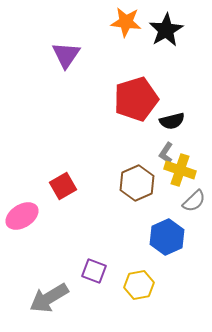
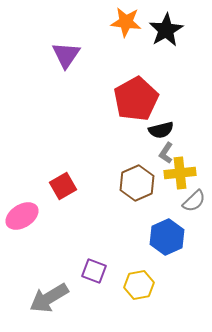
red pentagon: rotated 12 degrees counterclockwise
black semicircle: moved 11 px left, 9 px down
yellow cross: moved 3 px down; rotated 24 degrees counterclockwise
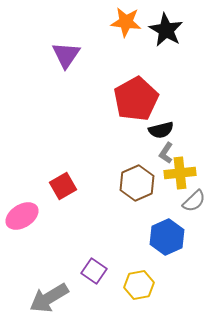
black star: rotated 12 degrees counterclockwise
purple square: rotated 15 degrees clockwise
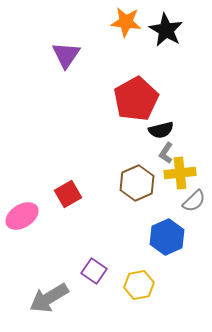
red square: moved 5 px right, 8 px down
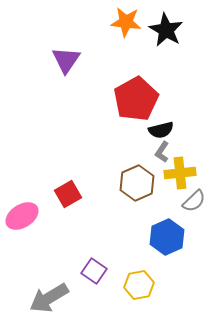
purple triangle: moved 5 px down
gray L-shape: moved 4 px left, 1 px up
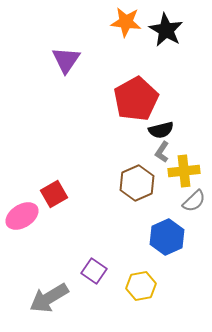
yellow cross: moved 4 px right, 2 px up
red square: moved 14 px left
yellow hexagon: moved 2 px right, 1 px down
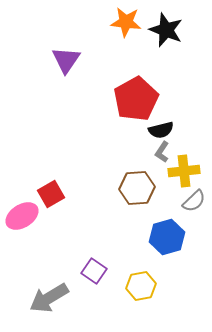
black star: rotated 8 degrees counterclockwise
brown hexagon: moved 5 px down; rotated 20 degrees clockwise
red square: moved 3 px left
blue hexagon: rotated 8 degrees clockwise
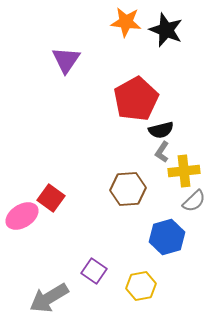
brown hexagon: moved 9 px left, 1 px down
red square: moved 4 px down; rotated 24 degrees counterclockwise
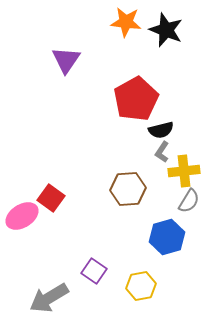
gray semicircle: moved 5 px left; rotated 15 degrees counterclockwise
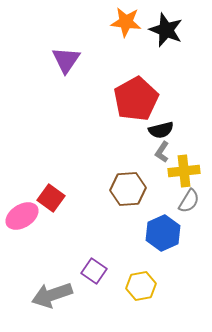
blue hexagon: moved 4 px left, 4 px up; rotated 8 degrees counterclockwise
gray arrow: moved 3 px right, 3 px up; rotated 12 degrees clockwise
